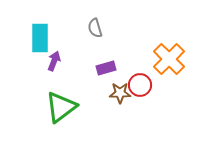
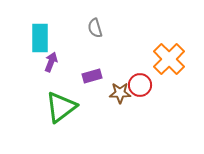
purple arrow: moved 3 px left, 1 px down
purple rectangle: moved 14 px left, 8 px down
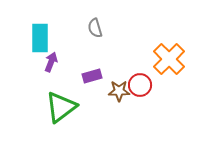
brown star: moved 1 px left, 2 px up
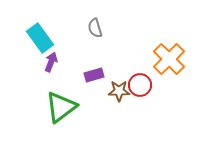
cyan rectangle: rotated 36 degrees counterclockwise
purple rectangle: moved 2 px right, 1 px up
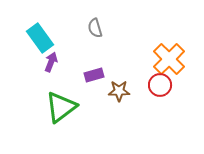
red circle: moved 20 px right
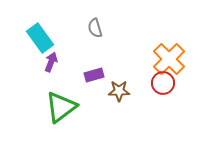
red circle: moved 3 px right, 2 px up
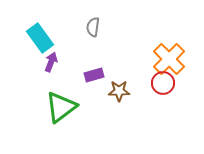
gray semicircle: moved 2 px left, 1 px up; rotated 24 degrees clockwise
